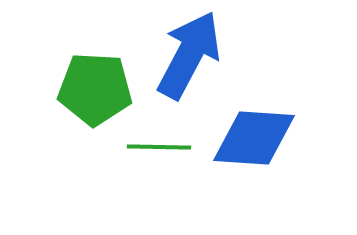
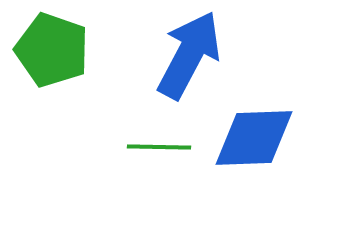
green pentagon: moved 43 px left, 39 px up; rotated 16 degrees clockwise
blue diamond: rotated 6 degrees counterclockwise
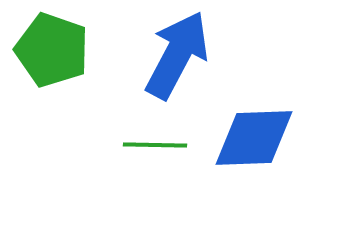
blue arrow: moved 12 px left
green line: moved 4 px left, 2 px up
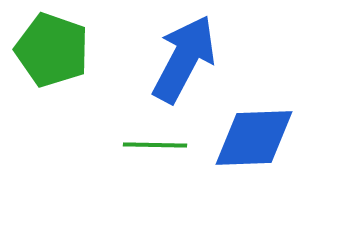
blue arrow: moved 7 px right, 4 px down
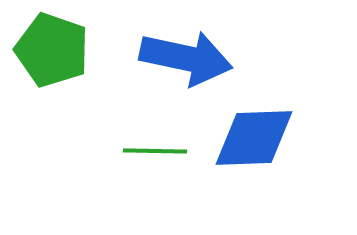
blue arrow: moved 2 px right, 1 px up; rotated 74 degrees clockwise
green line: moved 6 px down
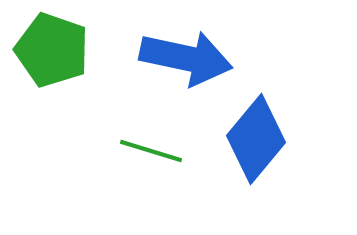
blue diamond: moved 2 px right, 1 px down; rotated 48 degrees counterclockwise
green line: moved 4 px left; rotated 16 degrees clockwise
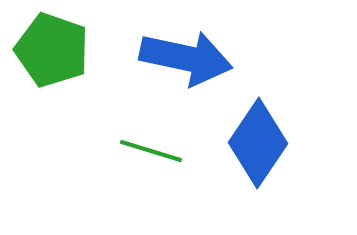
blue diamond: moved 2 px right, 4 px down; rotated 6 degrees counterclockwise
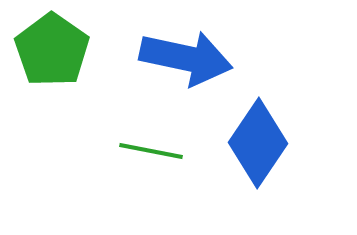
green pentagon: rotated 16 degrees clockwise
green line: rotated 6 degrees counterclockwise
